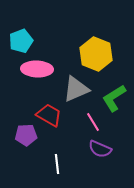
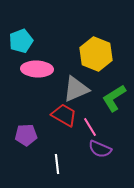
red trapezoid: moved 15 px right
pink line: moved 3 px left, 5 px down
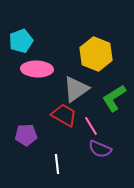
gray triangle: rotated 12 degrees counterclockwise
pink line: moved 1 px right, 1 px up
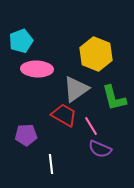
green L-shape: rotated 72 degrees counterclockwise
white line: moved 6 px left
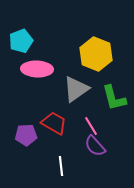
red trapezoid: moved 10 px left, 8 px down
purple semicircle: moved 5 px left, 3 px up; rotated 25 degrees clockwise
white line: moved 10 px right, 2 px down
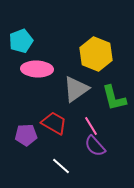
white line: rotated 42 degrees counterclockwise
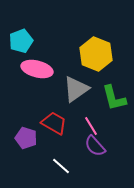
pink ellipse: rotated 12 degrees clockwise
purple pentagon: moved 3 px down; rotated 20 degrees clockwise
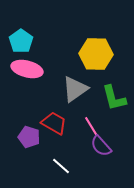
cyan pentagon: rotated 15 degrees counterclockwise
yellow hexagon: rotated 20 degrees counterclockwise
pink ellipse: moved 10 px left
gray triangle: moved 1 px left
purple pentagon: moved 3 px right, 1 px up
purple semicircle: moved 6 px right
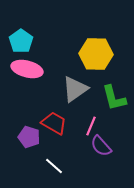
pink line: rotated 54 degrees clockwise
white line: moved 7 px left
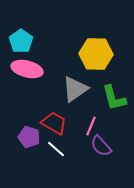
white line: moved 2 px right, 17 px up
